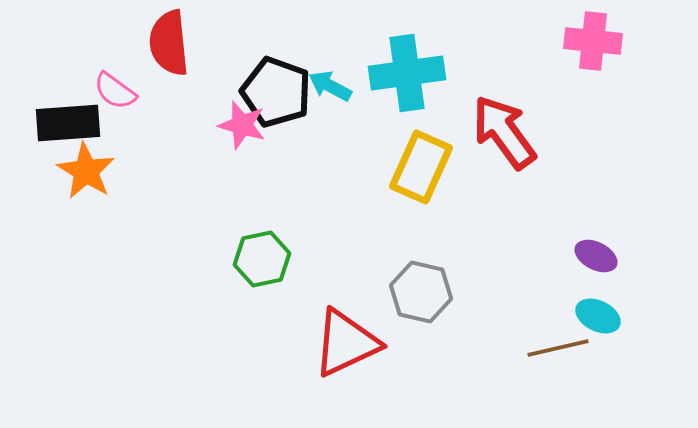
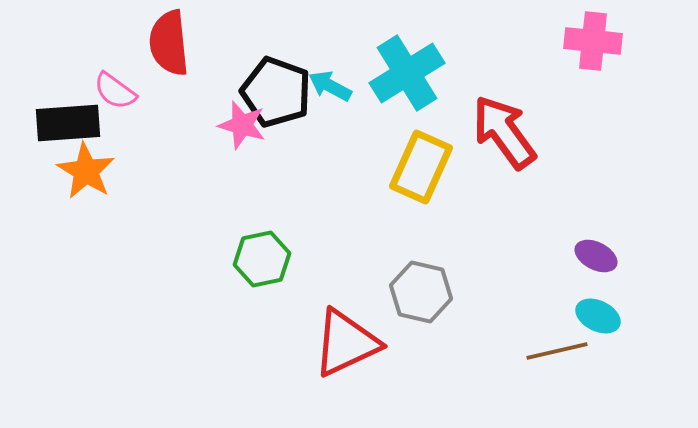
cyan cross: rotated 24 degrees counterclockwise
brown line: moved 1 px left, 3 px down
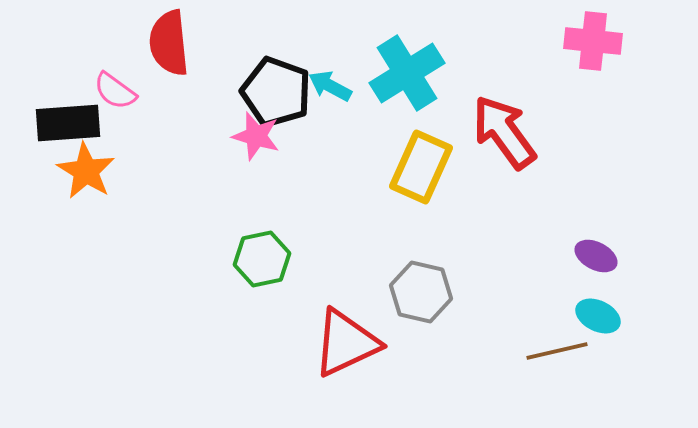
pink star: moved 14 px right, 11 px down
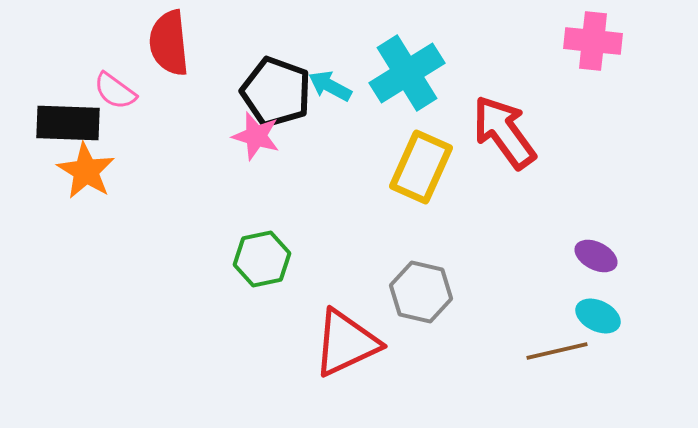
black rectangle: rotated 6 degrees clockwise
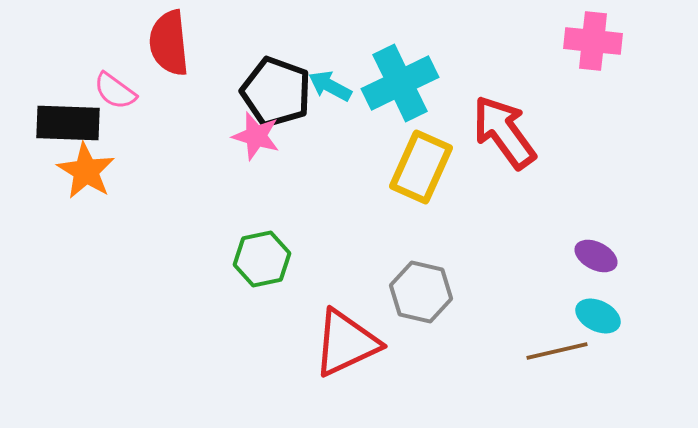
cyan cross: moved 7 px left, 10 px down; rotated 6 degrees clockwise
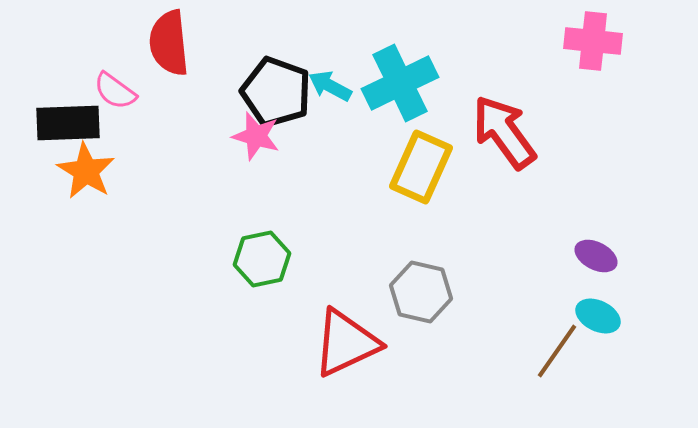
black rectangle: rotated 4 degrees counterclockwise
brown line: rotated 42 degrees counterclockwise
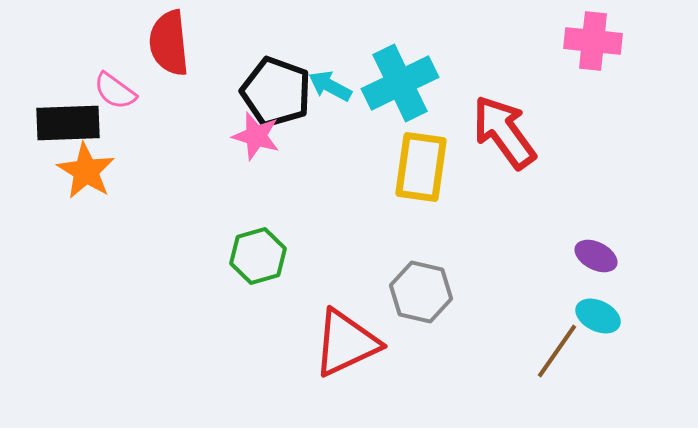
yellow rectangle: rotated 16 degrees counterclockwise
green hexagon: moved 4 px left, 3 px up; rotated 4 degrees counterclockwise
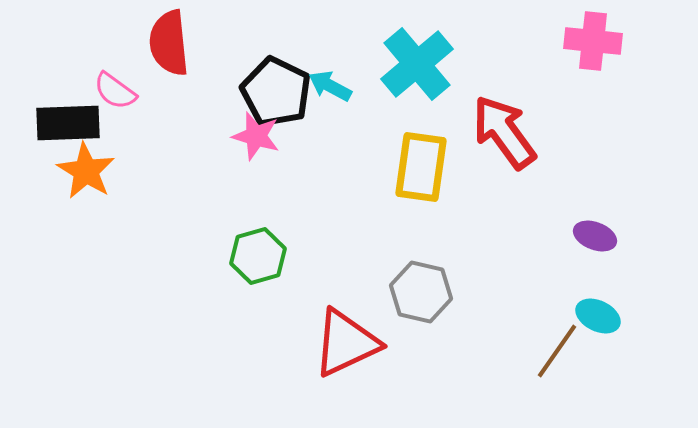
cyan cross: moved 17 px right, 19 px up; rotated 14 degrees counterclockwise
black pentagon: rotated 6 degrees clockwise
purple ellipse: moved 1 px left, 20 px up; rotated 6 degrees counterclockwise
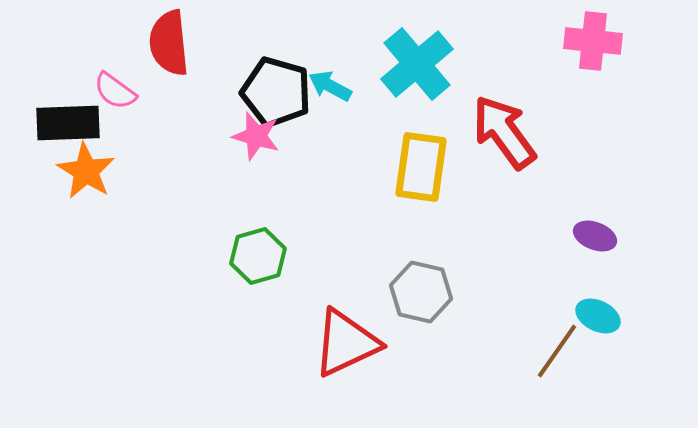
black pentagon: rotated 10 degrees counterclockwise
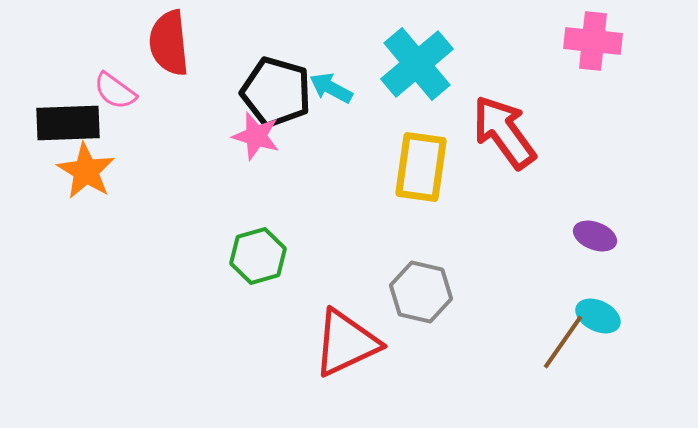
cyan arrow: moved 1 px right, 2 px down
brown line: moved 6 px right, 9 px up
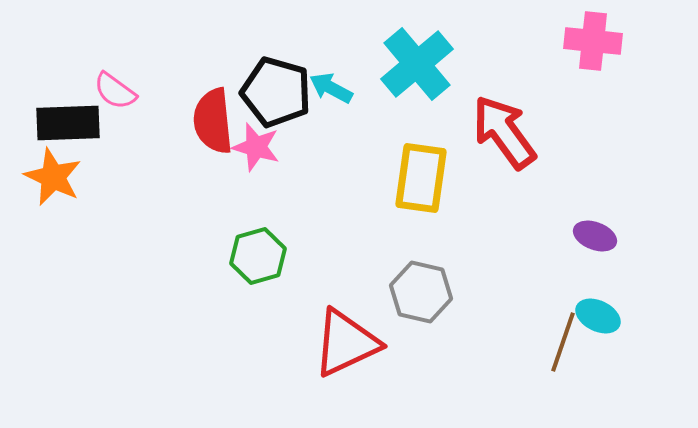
red semicircle: moved 44 px right, 78 px down
pink star: moved 11 px down
yellow rectangle: moved 11 px down
orange star: moved 33 px left, 6 px down; rotated 6 degrees counterclockwise
brown line: rotated 16 degrees counterclockwise
